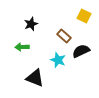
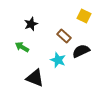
green arrow: rotated 32 degrees clockwise
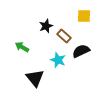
yellow square: rotated 24 degrees counterclockwise
black star: moved 15 px right, 2 px down
black triangle: rotated 30 degrees clockwise
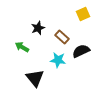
yellow square: moved 1 px left, 2 px up; rotated 24 degrees counterclockwise
black star: moved 8 px left, 2 px down
brown rectangle: moved 2 px left, 1 px down
cyan star: rotated 14 degrees counterclockwise
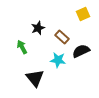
green arrow: rotated 32 degrees clockwise
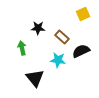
black star: rotated 24 degrees clockwise
green arrow: moved 1 px down; rotated 16 degrees clockwise
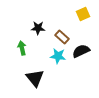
cyan star: moved 4 px up
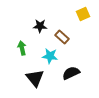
black star: moved 2 px right, 2 px up
black semicircle: moved 10 px left, 22 px down
cyan star: moved 8 px left
